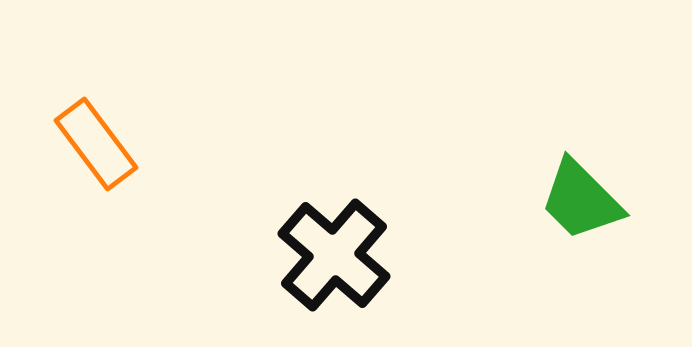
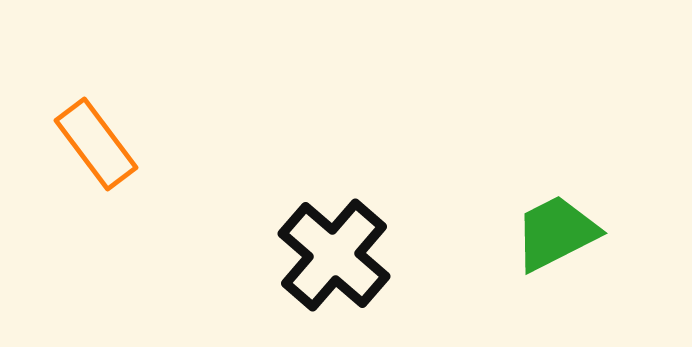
green trapezoid: moved 25 px left, 33 px down; rotated 108 degrees clockwise
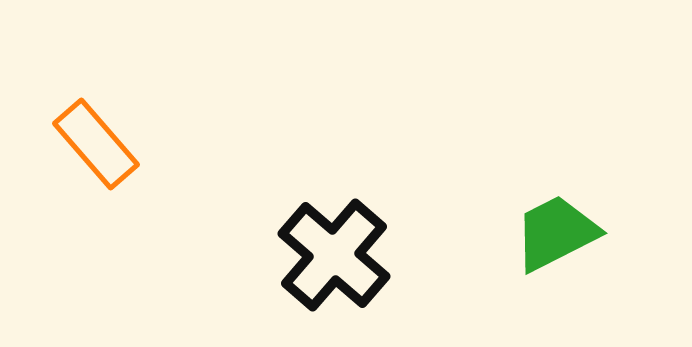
orange rectangle: rotated 4 degrees counterclockwise
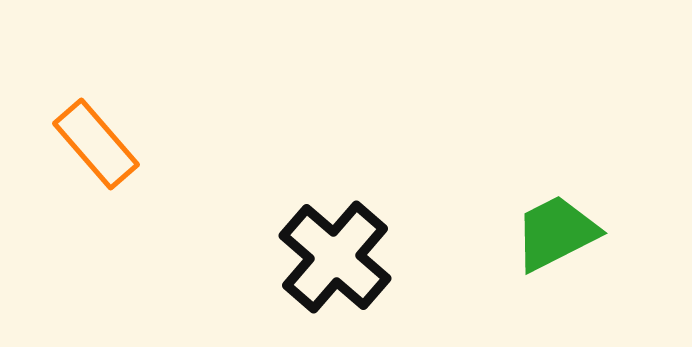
black cross: moved 1 px right, 2 px down
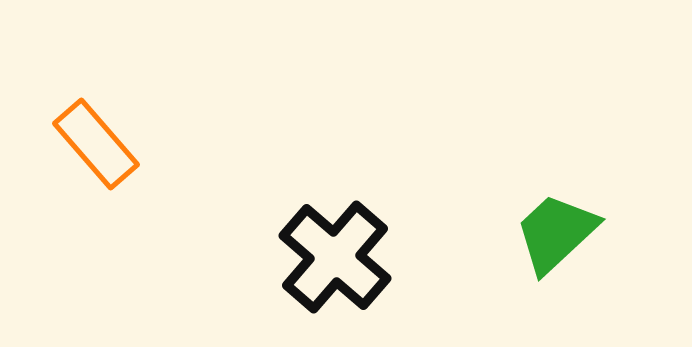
green trapezoid: rotated 16 degrees counterclockwise
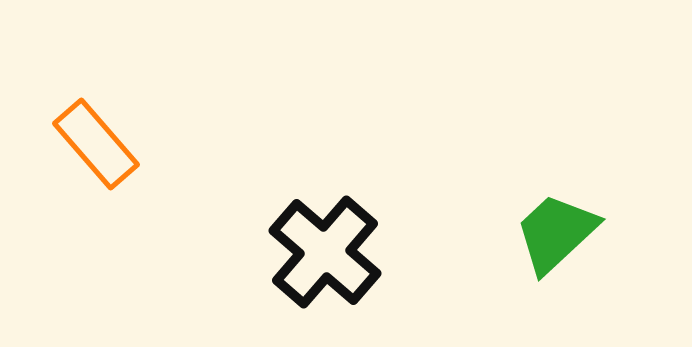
black cross: moved 10 px left, 5 px up
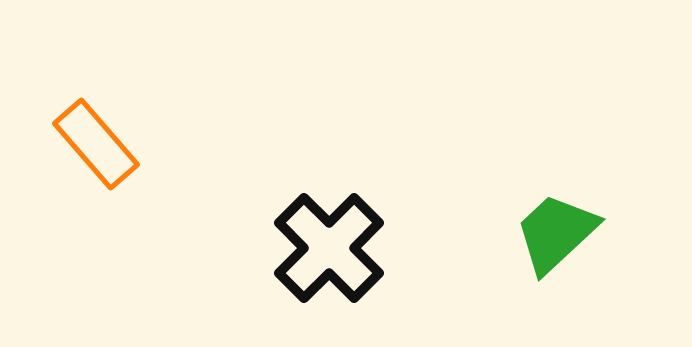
black cross: moved 4 px right, 4 px up; rotated 4 degrees clockwise
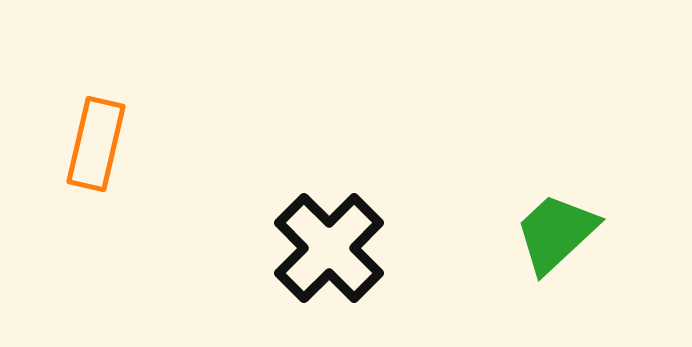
orange rectangle: rotated 54 degrees clockwise
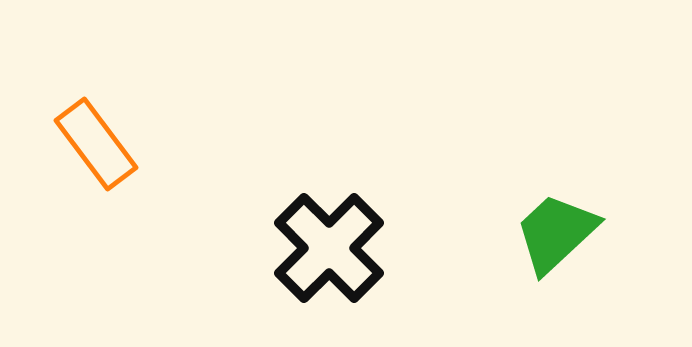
orange rectangle: rotated 50 degrees counterclockwise
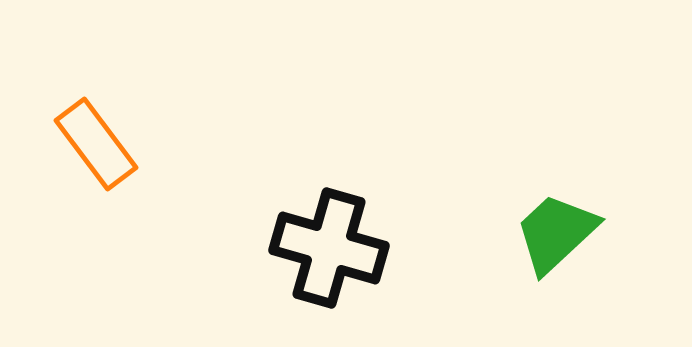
black cross: rotated 29 degrees counterclockwise
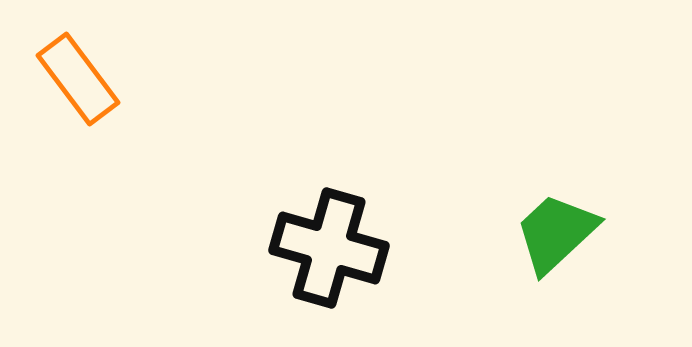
orange rectangle: moved 18 px left, 65 px up
